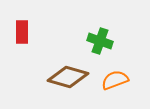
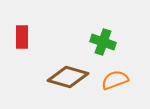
red rectangle: moved 5 px down
green cross: moved 3 px right, 1 px down
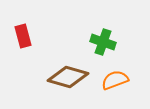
red rectangle: moved 1 px right, 1 px up; rotated 15 degrees counterclockwise
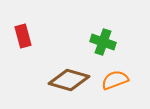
brown diamond: moved 1 px right, 3 px down
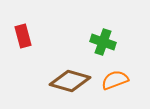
brown diamond: moved 1 px right, 1 px down
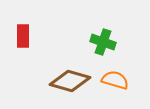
red rectangle: rotated 15 degrees clockwise
orange semicircle: rotated 36 degrees clockwise
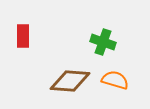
brown diamond: rotated 12 degrees counterclockwise
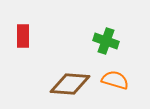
green cross: moved 3 px right, 1 px up
brown diamond: moved 3 px down
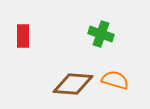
green cross: moved 5 px left, 7 px up
brown diamond: moved 3 px right
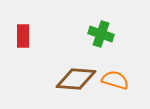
brown diamond: moved 3 px right, 5 px up
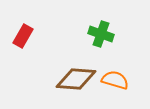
red rectangle: rotated 30 degrees clockwise
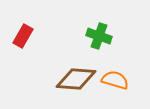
green cross: moved 2 px left, 2 px down
